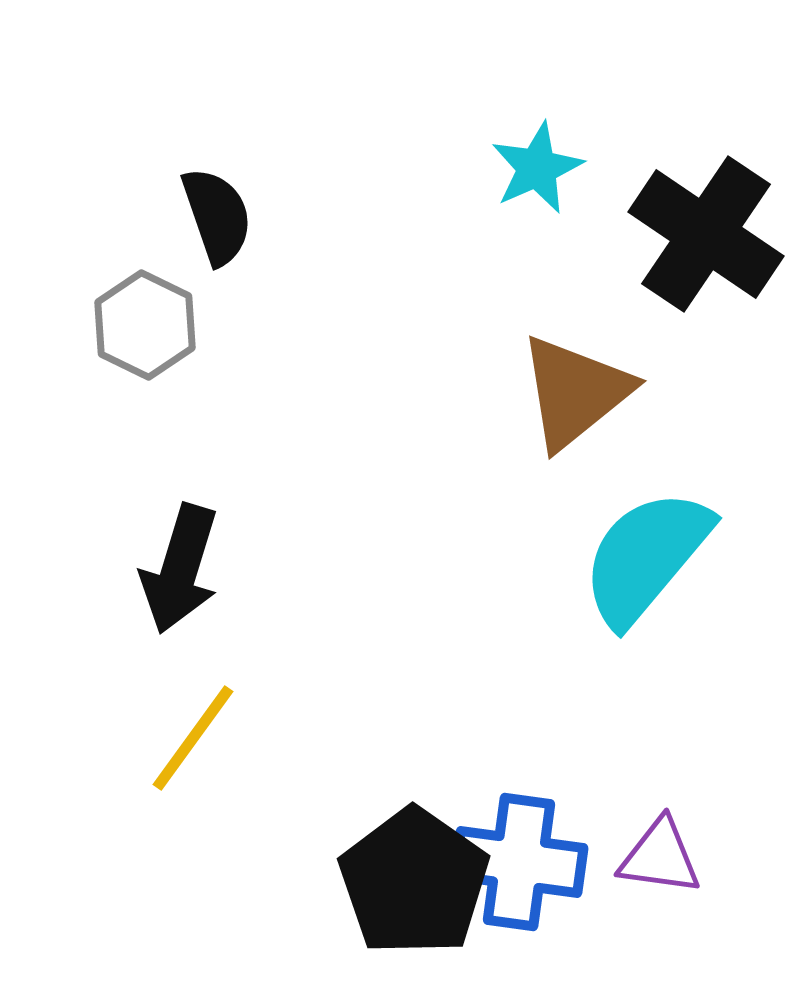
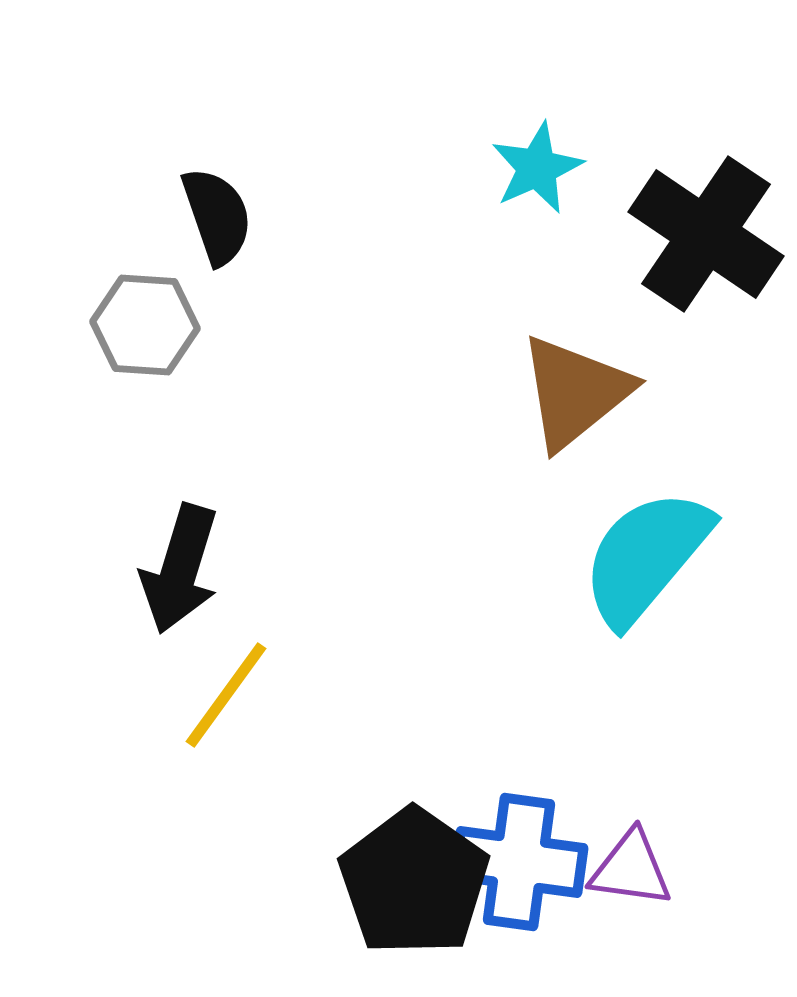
gray hexagon: rotated 22 degrees counterclockwise
yellow line: moved 33 px right, 43 px up
purple triangle: moved 29 px left, 12 px down
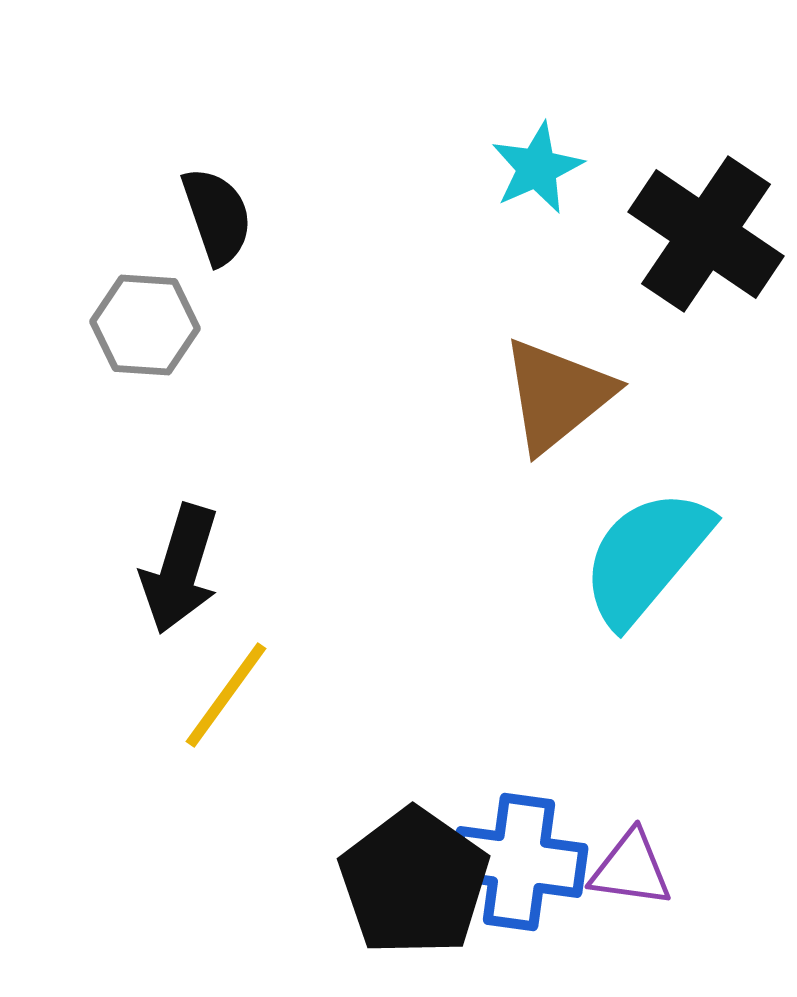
brown triangle: moved 18 px left, 3 px down
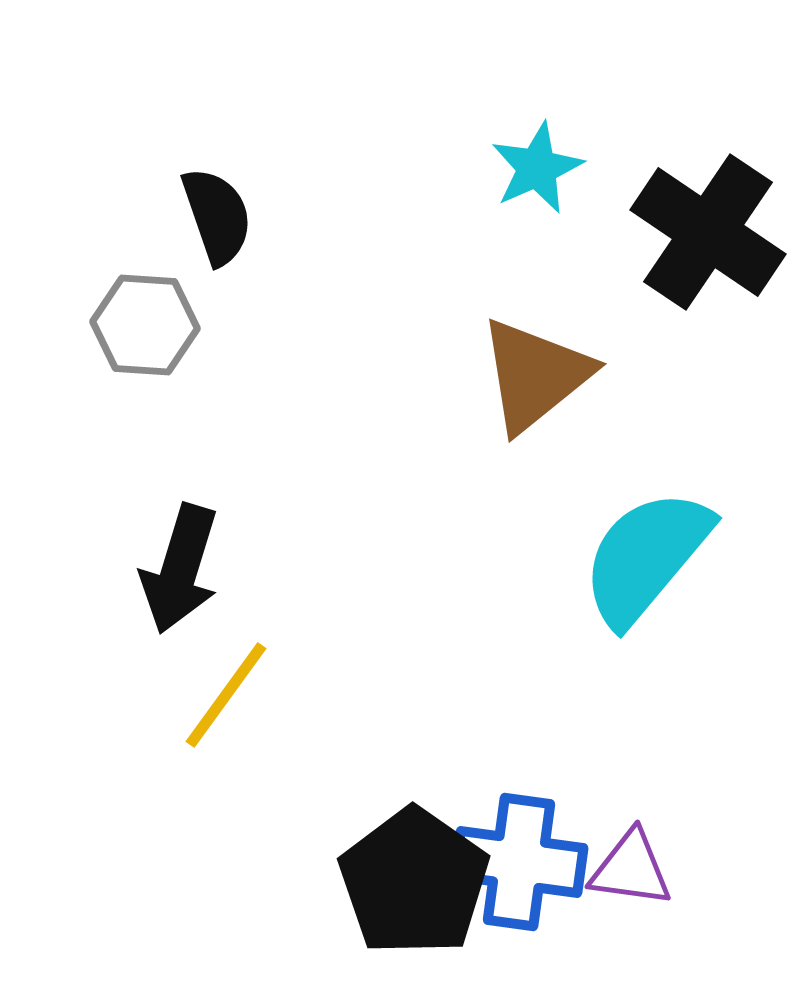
black cross: moved 2 px right, 2 px up
brown triangle: moved 22 px left, 20 px up
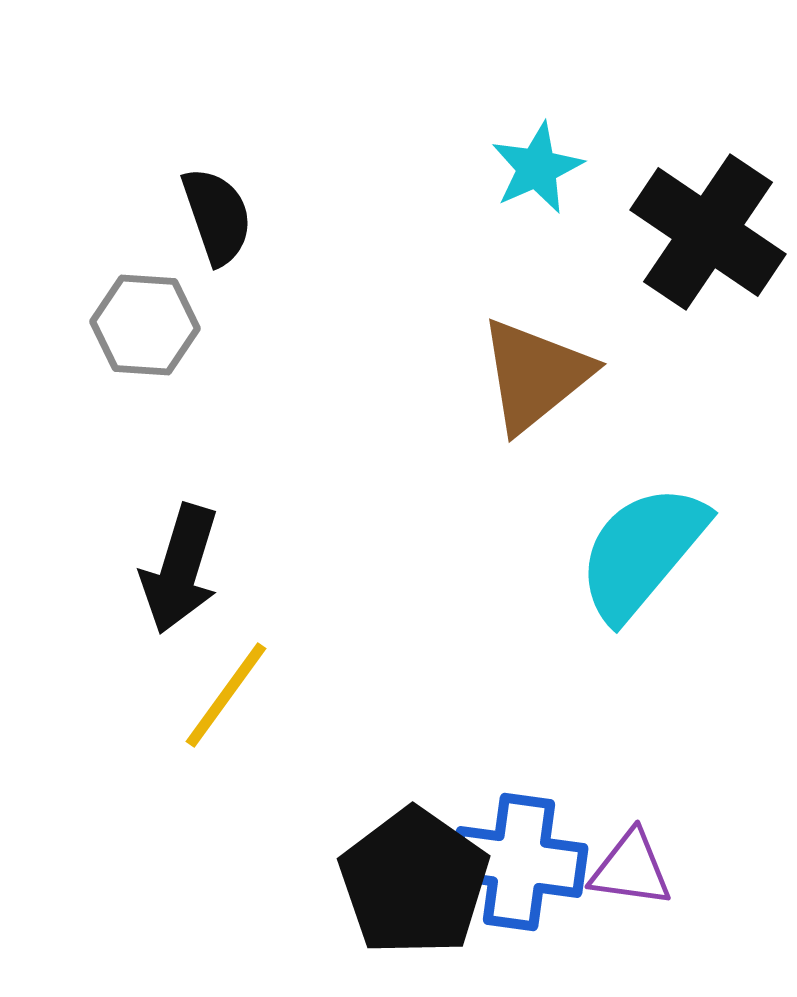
cyan semicircle: moved 4 px left, 5 px up
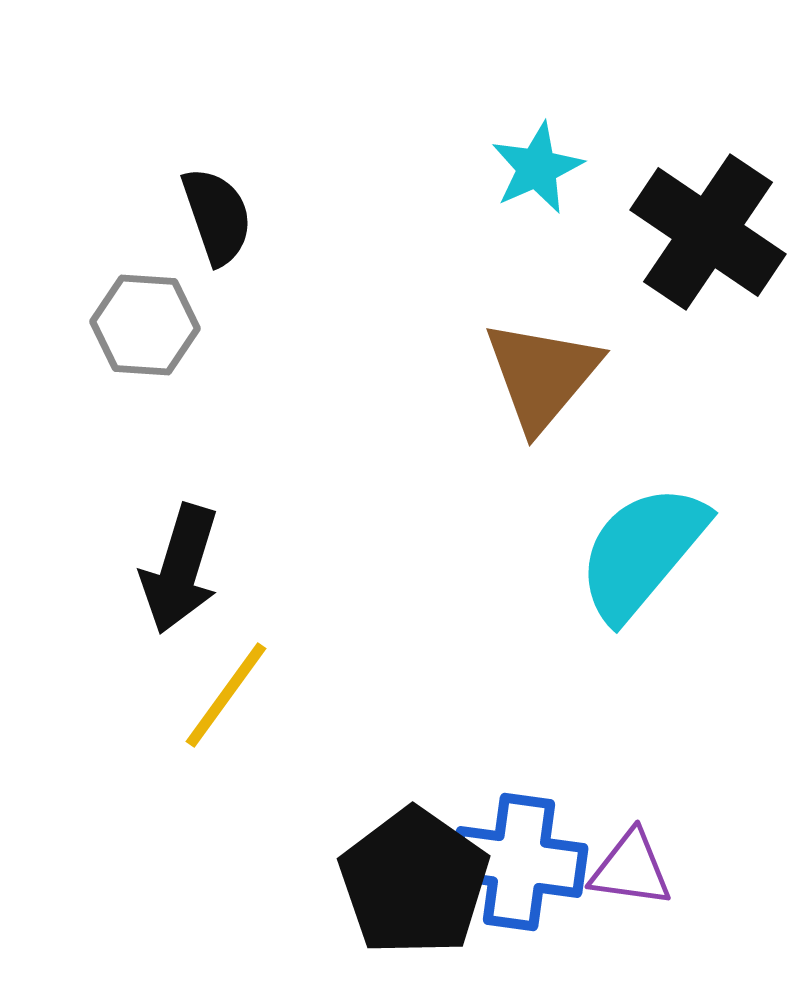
brown triangle: moved 7 px right; rotated 11 degrees counterclockwise
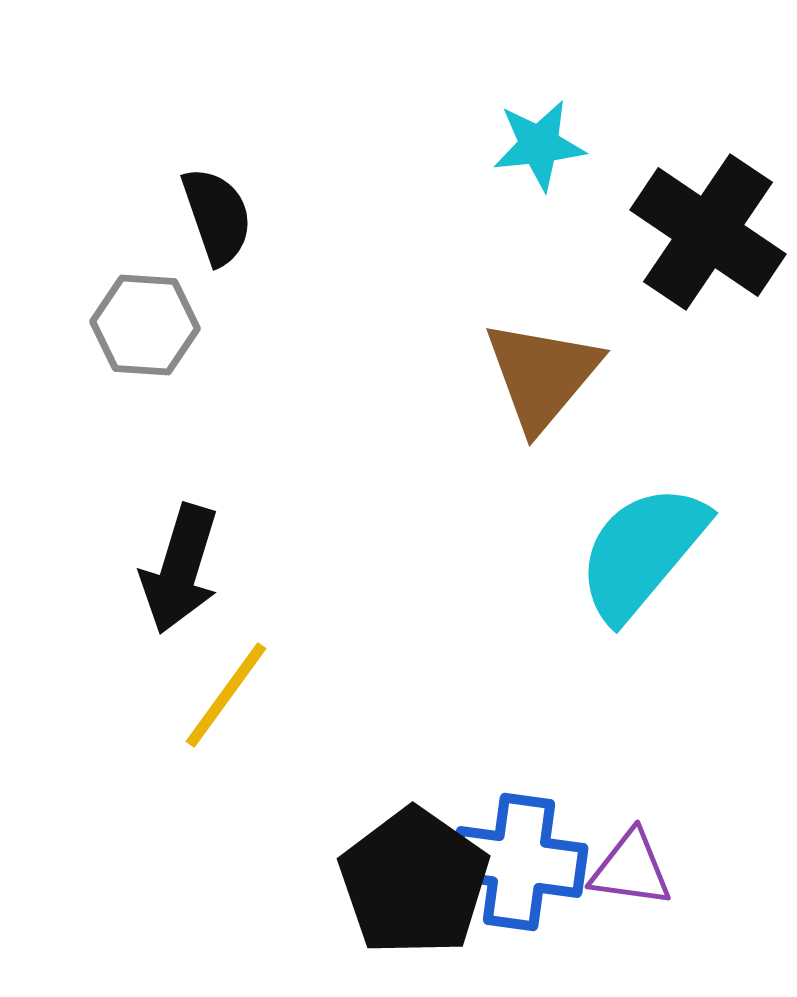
cyan star: moved 2 px right, 23 px up; rotated 18 degrees clockwise
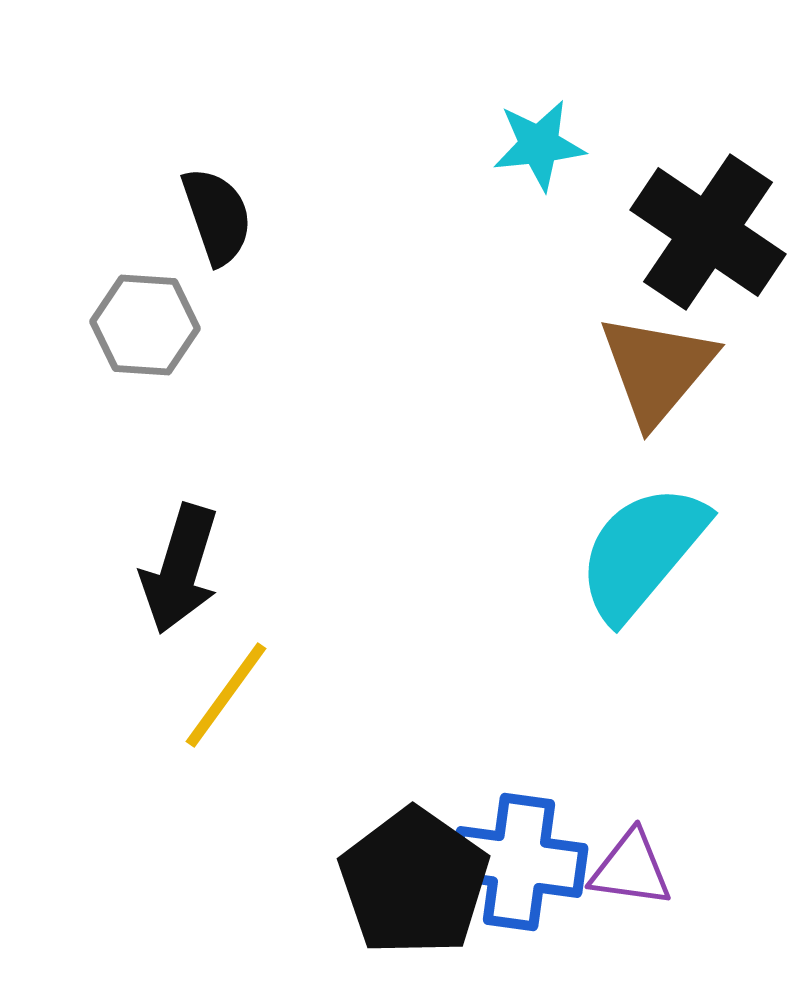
brown triangle: moved 115 px right, 6 px up
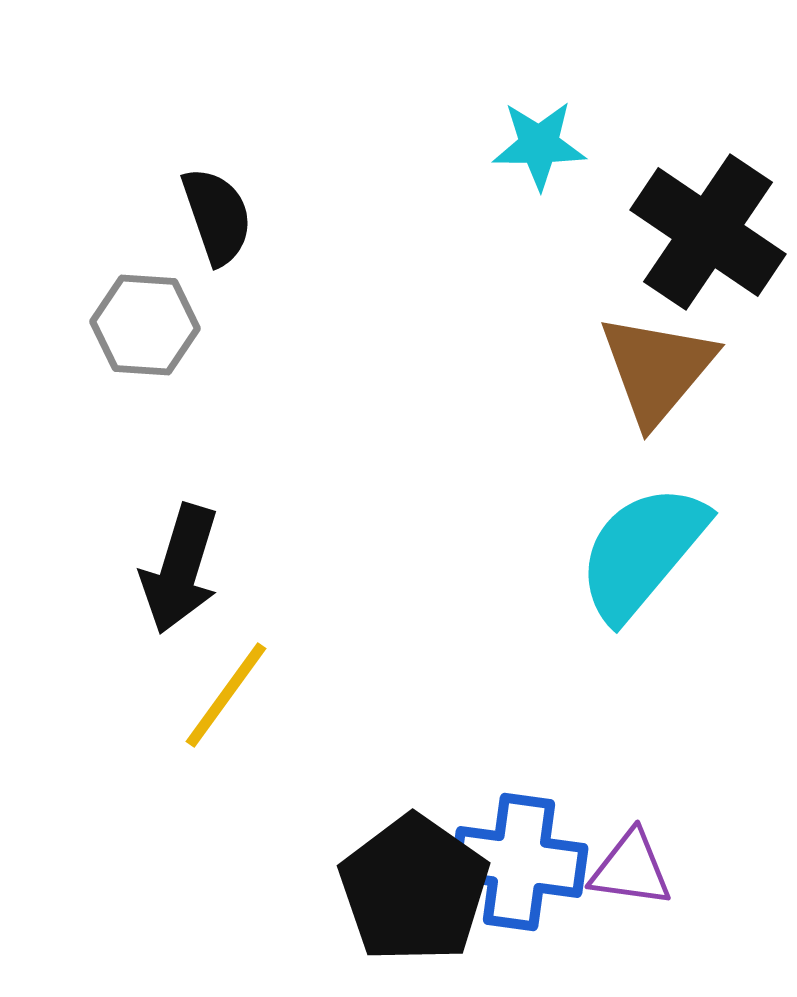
cyan star: rotated 6 degrees clockwise
black pentagon: moved 7 px down
